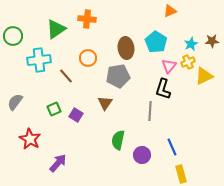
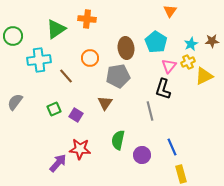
orange triangle: rotated 32 degrees counterclockwise
orange circle: moved 2 px right
gray line: rotated 18 degrees counterclockwise
red star: moved 50 px right, 10 px down; rotated 25 degrees counterclockwise
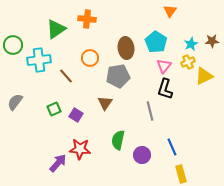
green circle: moved 9 px down
pink triangle: moved 5 px left
black L-shape: moved 2 px right
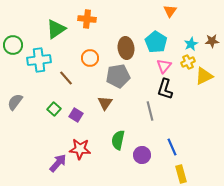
brown line: moved 2 px down
green square: rotated 24 degrees counterclockwise
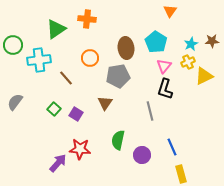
purple square: moved 1 px up
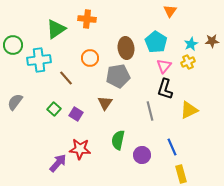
yellow triangle: moved 15 px left, 34 px down
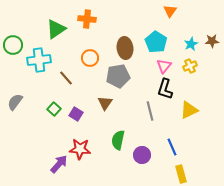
brown ellipse: moved 1 px left
yellow cross: moved 2 px right, 4 px down
purple arrow: moved 1 px right, 1 px down
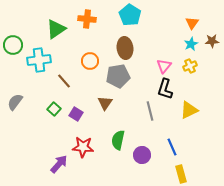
orange triangle: moved 22 px right, 12 px down
cyan pentagon: moved 26 px left, 27 px up
orange circle: moved 3 px down
brown line: moved 2 px left, 3 px down
red star: moved 3 px right, 2 px up
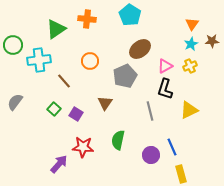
orange triangle: moved 1 px down
brown ellipse: moved 15 px right, 1 px down; rotated 60 degrees clockwise
pink triangle: moved 1 px right; rotated 21 degrees clockwise
gray pentagon: moved 7 px right; rotated 15 degrees counterclockwise
purple circle: moved 9 px right
